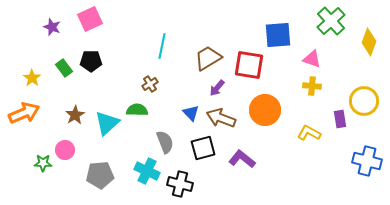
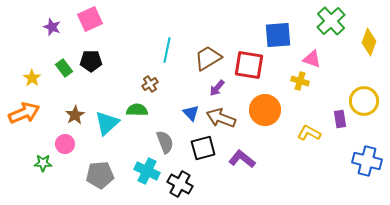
cyan line: moved 5 px right, 4 px down
yellow cross: moved 12 px left, 5 px up; rotated 12 degrees clockwise
pink circle: moved 6 px up
black cross: rotated 15 degrees clockwise
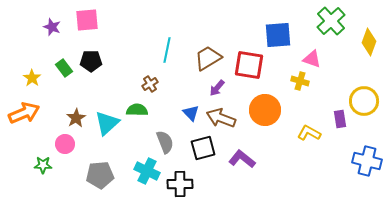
pink square: moved 3 px left, 1 px down; rotated 20 degrees clockwise
brown star: moved 1 px right, 3 px down
green star: moved 2 px down
black cross: rotated 30 degrees counterclockwise
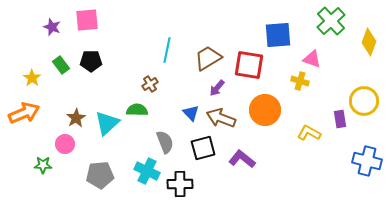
green rectangle: moved 3 px left, 3 px up
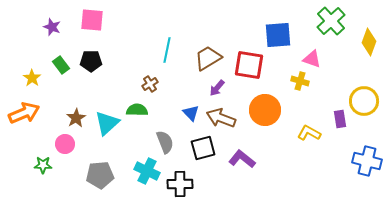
pink square: moved 5 px right; rotated 10 degrees clockwise
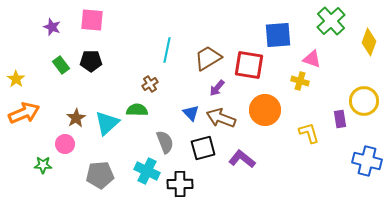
yellow star: moved 16 px left, 1 px down
yellow L-shape: rotated 45 degrees clockwise
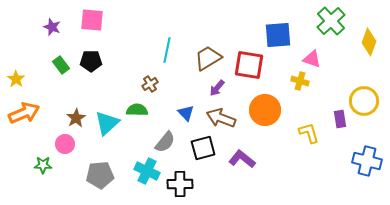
blue triangle: moved 5 px left
gray semicircle: rotated 60 degrees clockwise
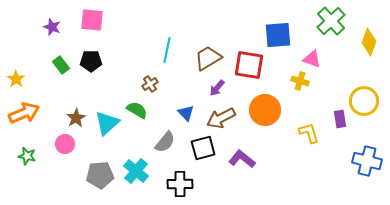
green semicircle: rotated 30 degrees clockwise
brown arrow: rotated 48 degrees counterclockwise
green star: moved 16 px left, 9 px up; rotated 12 degrees clockwise
cyan cross: moved 11 px left; rotated 15 degrees clockwise
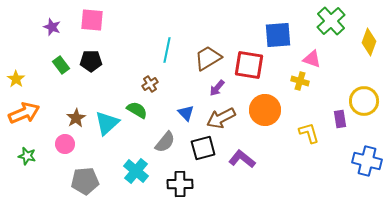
gray pentagon: moved 15 px left, 6 px down
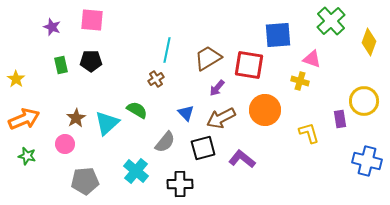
green rectangle: rotated 24 degrees clockwise
brown cross: moved 6 px right, 5 px up
orange arrow: moved 6 px down
